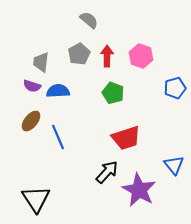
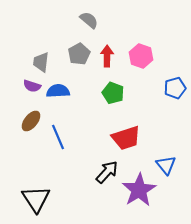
blue triangle: moved 8 px left
purple star: rotated 12 degrees clockwise
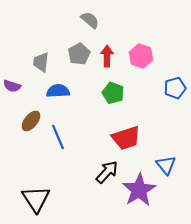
gray semicircle: moved 1 px right
purple semicircle: moved 20 px left
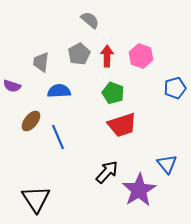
blue semicircle: moved 1 px right
red trapezoid: moved 4 px left, 13 px up
blue triangle: moved 1 px right, 1 px up
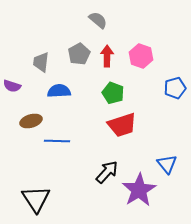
gray semicircle: moved 8 px right
brown ellipse: rotated 35 degrees clockwise
blue line: moved 1 px left, 4 px down; rotated 65 degrees counterclockwise
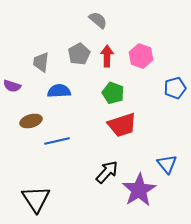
blue line: rotated 15 degrees counterclockwise
